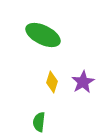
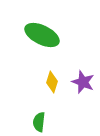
green ellipse: moved 1 px left
purple star: rotated 20 degrees counterclockwise
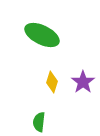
purple star: rotated 15 degrees clockwise
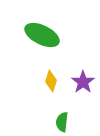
yellow diamond: moved 1 px left, 1 px up
green semicircle: moved 23 px right
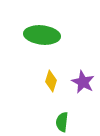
green ellipse: rotated 20 degrees counterclockwise
purple star: rotated 10 degrees counterclockwise
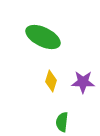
green ellipse: moved 1 px right, 2 px down; rotated 20 degrees clockwise
purple star: rotated 25 degrees counterclockwise
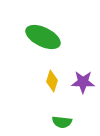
yellow diamond: moved 1 px right
green semicircle: rotated 90 degrees counterclockwise
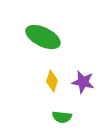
purple star: rotated 10 degrees clockwise
green semicircle: moved 5 px up
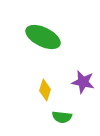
yellow diamond: moved 7 px left, 9 px down
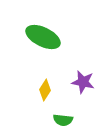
yellow diamond: rotated 15 degrees clockwise
green semicircle: moved 1 px right, 3 px down
